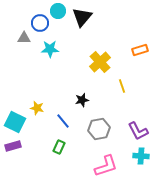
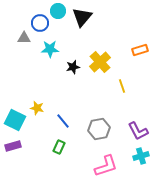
black star: moved 9 px left, 33 px up
cyan square: moved 2 px up
cyan cross: rotated 21 degrees counterclockwise
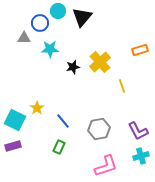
yellow star: rotated 24 degrees clockwise
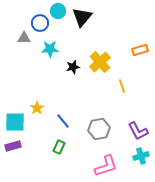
cyan square: moved 2 px down; rotated 25 degrees counterclockwise
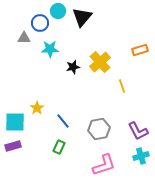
pink L-shape: moved 2 px left, 1 px up
